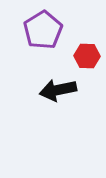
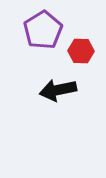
red hexagon: moved 6 px left, 5 px up
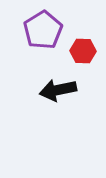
red hexagon: moved 2 px right
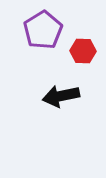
black arrow: moved 3 px right, 6 px down
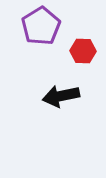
purple pentagon: moved 2 px left, 4 px up
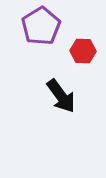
black arrow: rotated 114 degrees counterclockwise
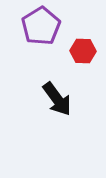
black arrow: moved 4 px left, 3 px down
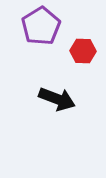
black arrow: rotated 33 degrees counterclockwise
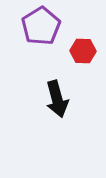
black arrow: rotated 54 degrees clockwise
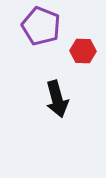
purple pentagon: rotated 18 degrees counterclockwise
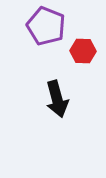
purple pentagon: moved 5 px right
